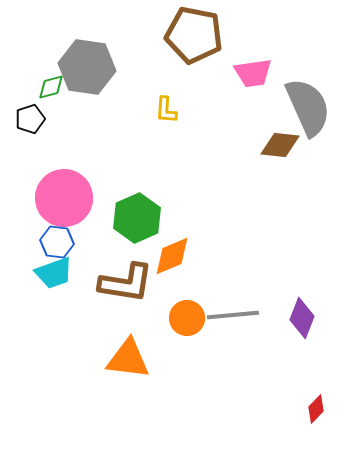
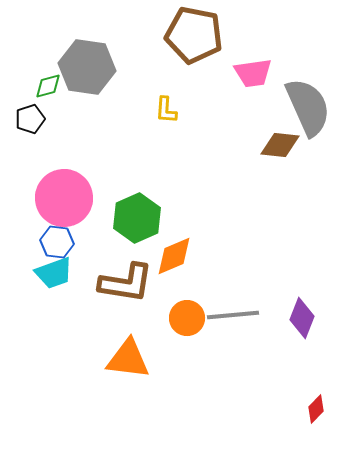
green diamond: moved 3 px left, 1 px up
orange diamond: moved 2 px right
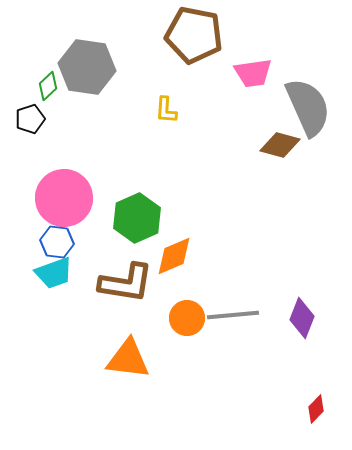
green diamond: rotated 28 degrees counterclockwise
brown diamond: rotated 9 degrees clockwise
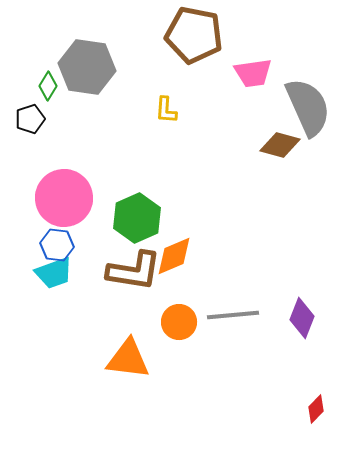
green diamond: rotated 16 degrees counterclockwise
blue hexagon: moved 3 px down
brown L-shape: moved 8 px right, 12 px up
orange circle: moved 8 px left, 4 px down
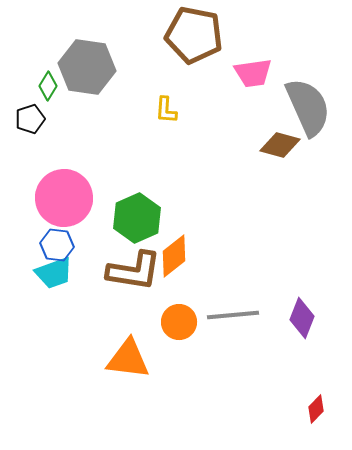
orange diamond: rotated 15 degrees counterclockwise
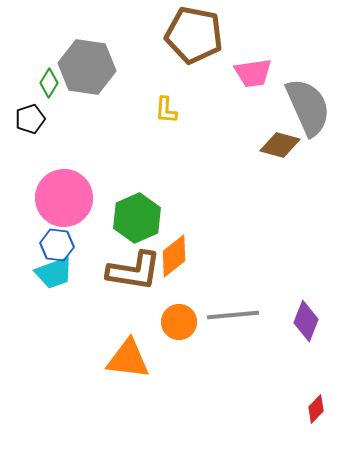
green diamond: moved 1 px right, 3 px up
purple diamond: moved 4 px right, 3 px down
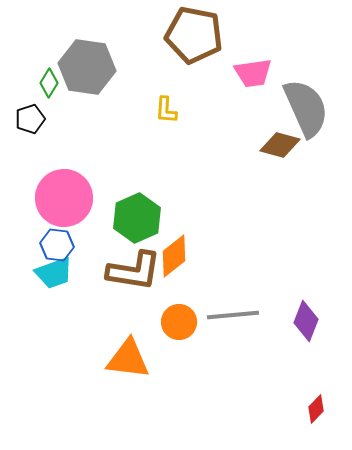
gray semicircle: moved 2 px left, 1 px down
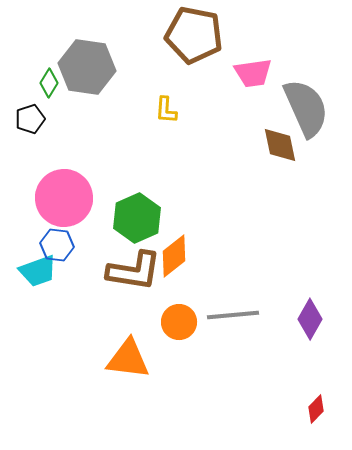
brown diamond: rotated 63 degrees clockwise
cyan trapezoid: moved 16 px left, 2 px up
purple diamond: moved 4 px right, 2 px up; rotated 9 degrees clockwise
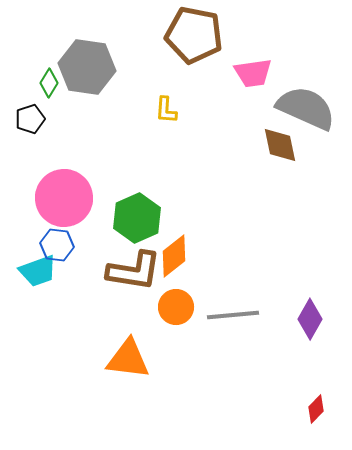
gray semicircle: rotated 42 degrees counterclockwise
orange circle: moved 3 px left, 15 px up
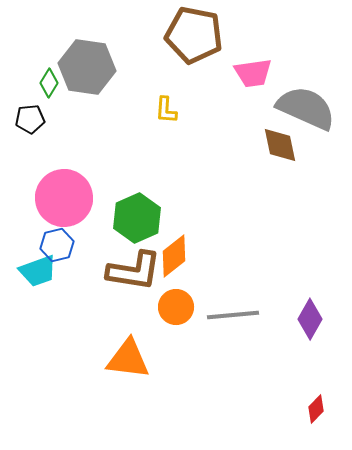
black pentagon: rotated 12 degrees clockwise
blue hexagon: rotated 20 degrees counterclockwise
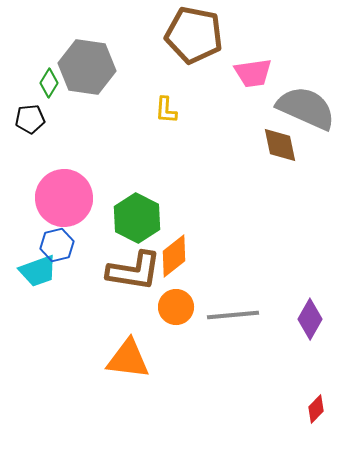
green hexagon: rotated 9 degrees counterclockwise
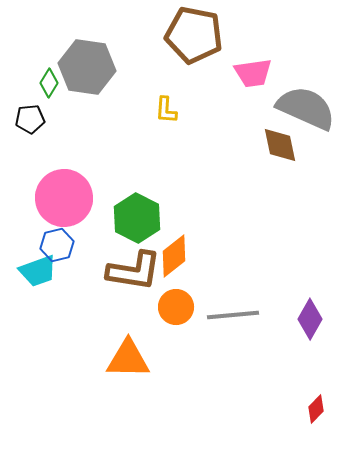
orange triangle: rotated 6 degrees counterclockwise
